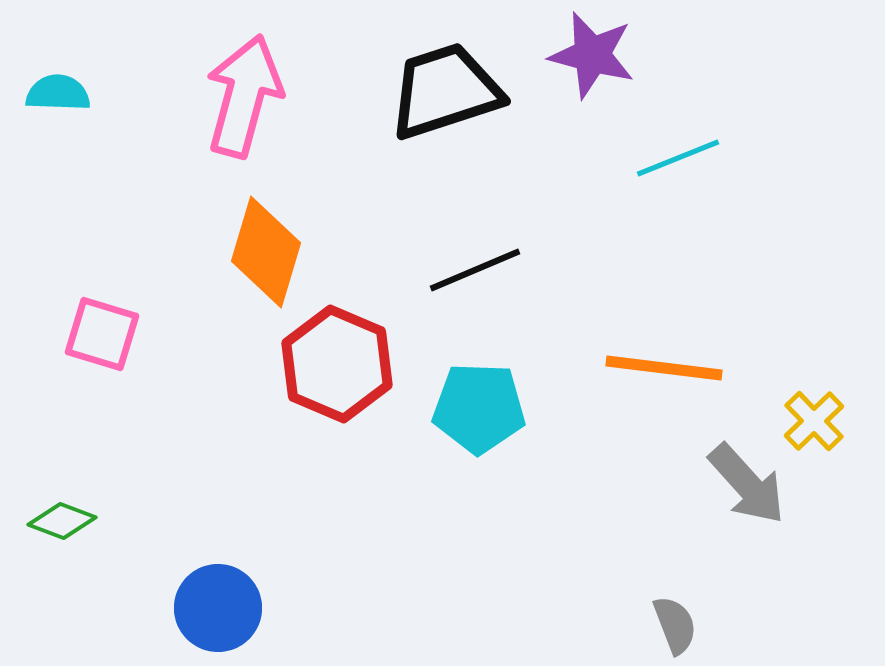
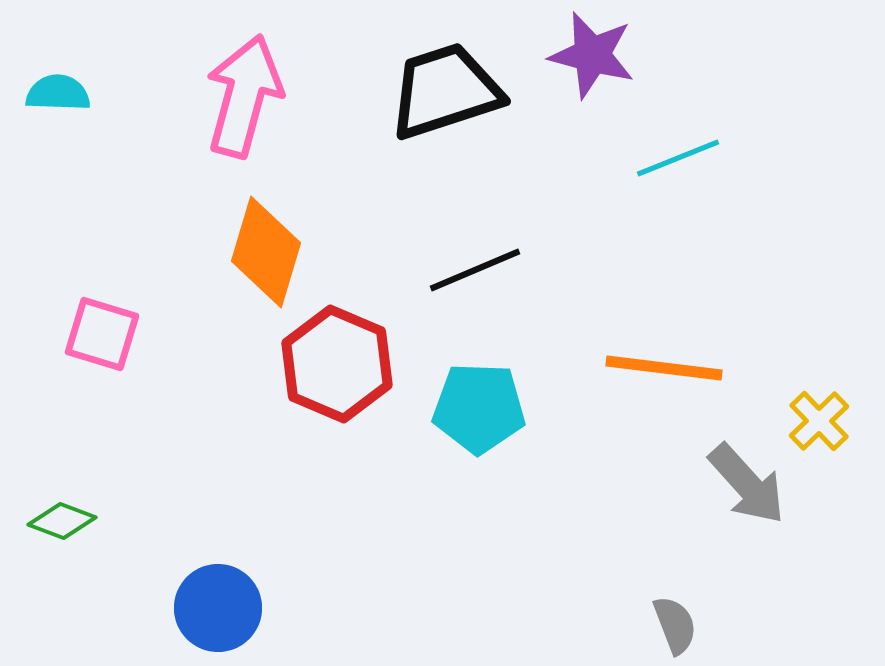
yellow cross: moved 5 px right
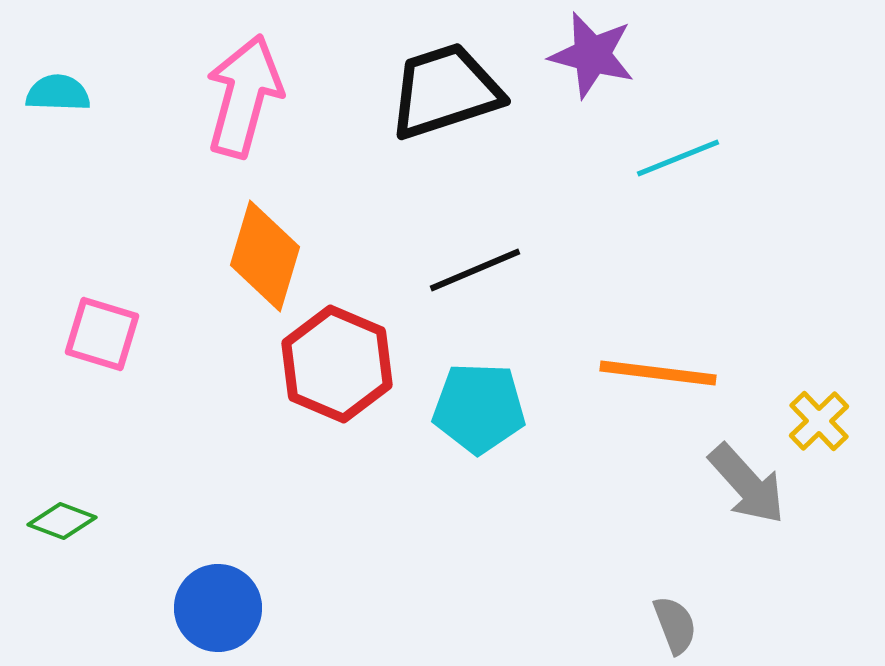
orange diamond: moved 1 px left, 4 px down
orange line: moved 6 px left, 5 px down
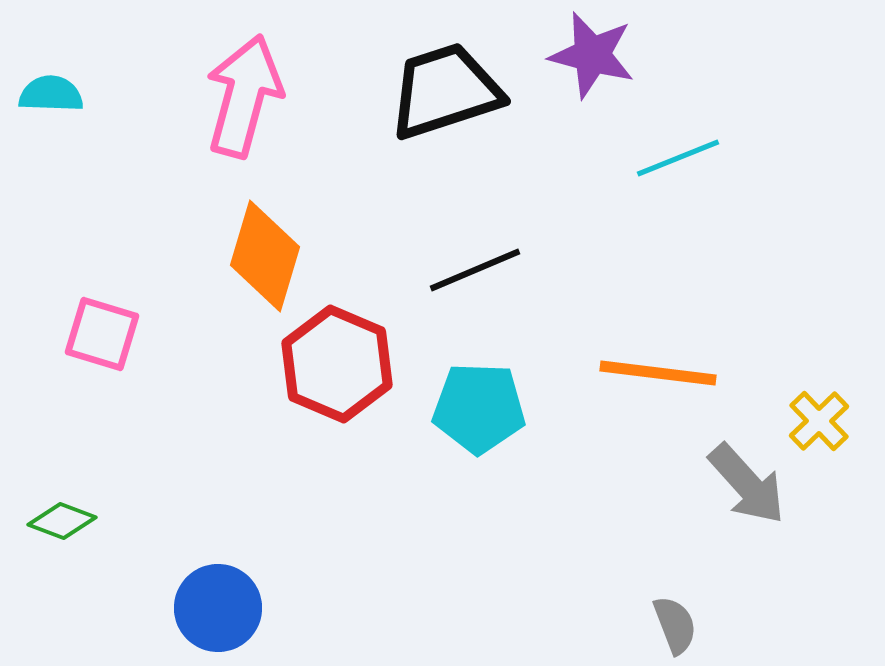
cyan semicircle: moved 7 px left, 1 px down
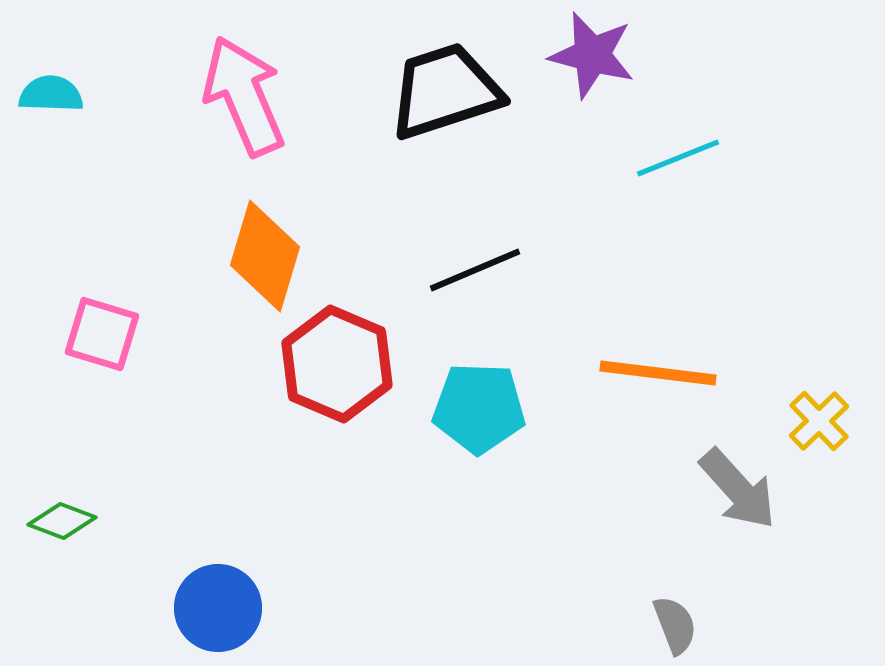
pink arrow: rotated 38 degrees counterclockwise
gray arrow: moved 9 px left, 5 px down
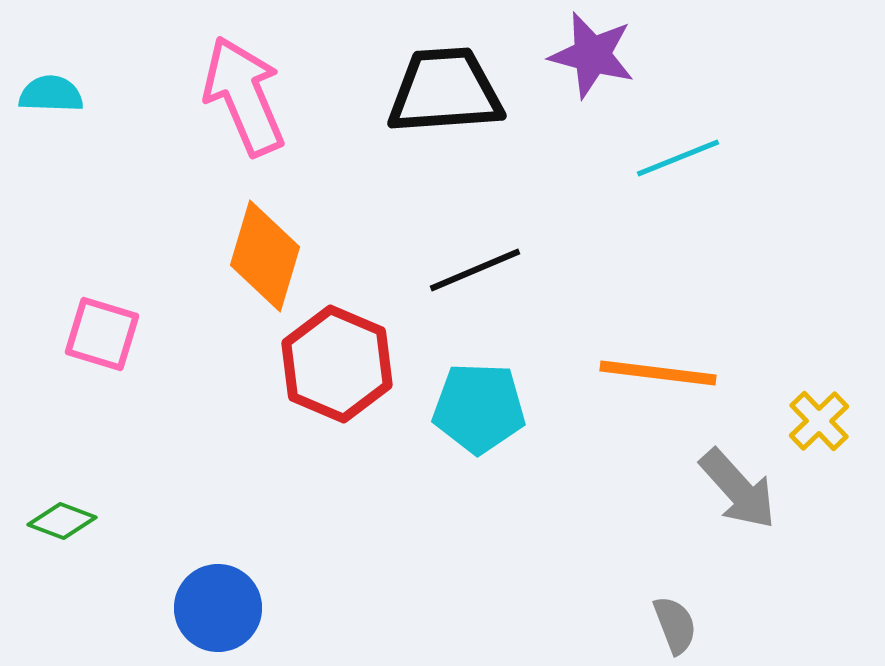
black trapezoid: rotated 14 degrees clockwise
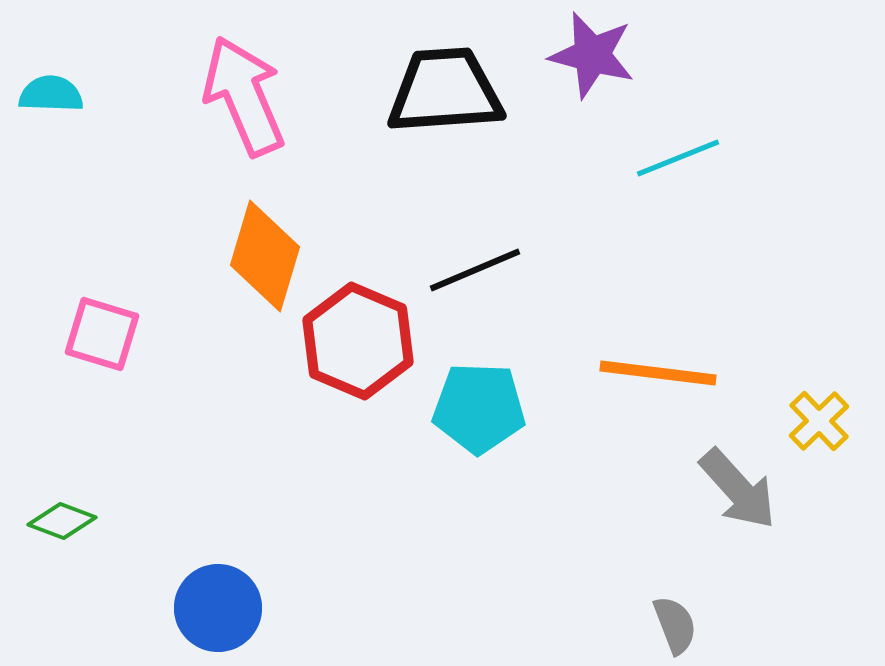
red hexagon: moved 21 px right, 23 px up
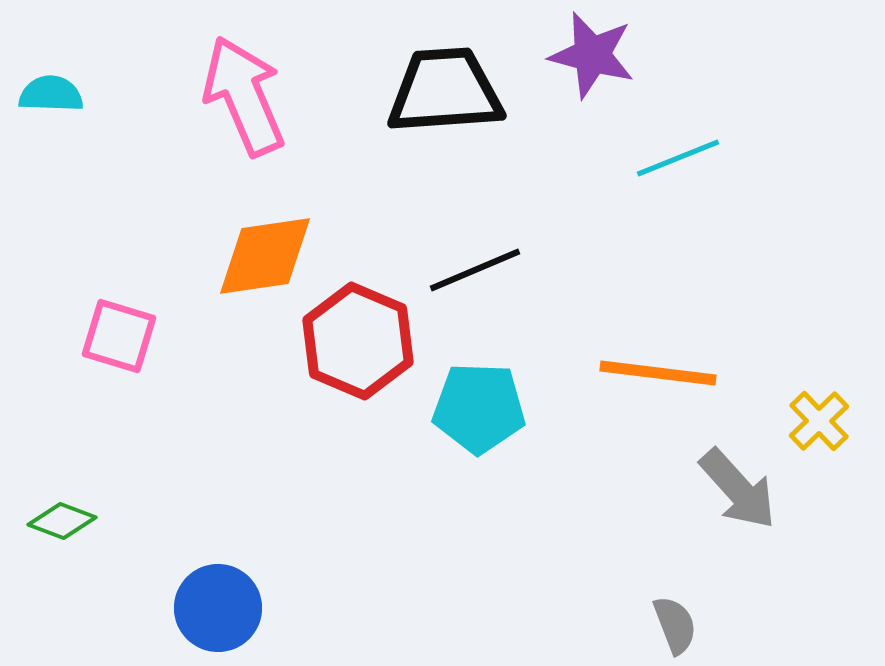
orange diamond: rotated 65 degrees clockwise
pink square: moved 17 px right, 2 px down
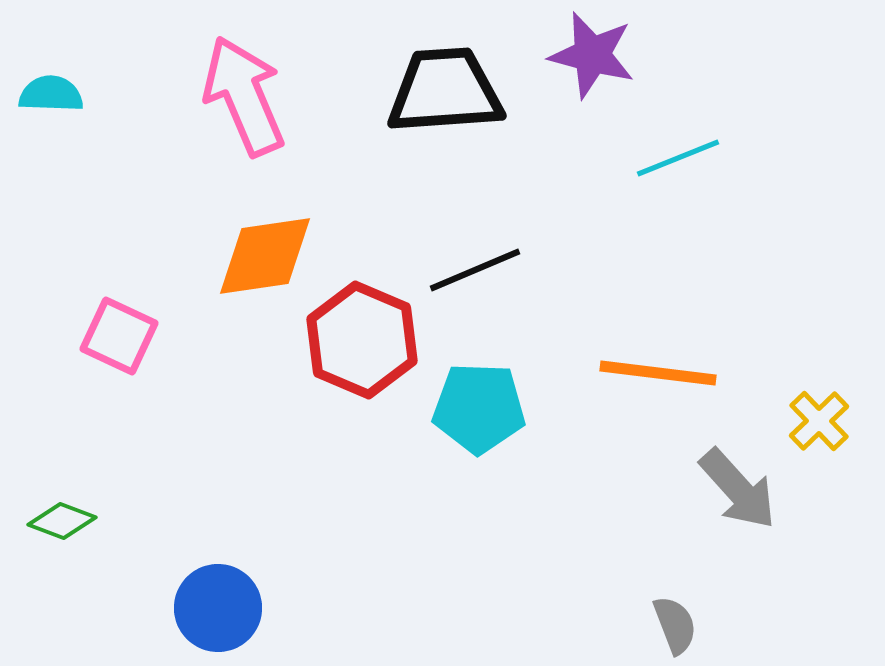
pink square: rotated 8 degrees clockwise
red hexagon: moved 4 px right, 1 px up
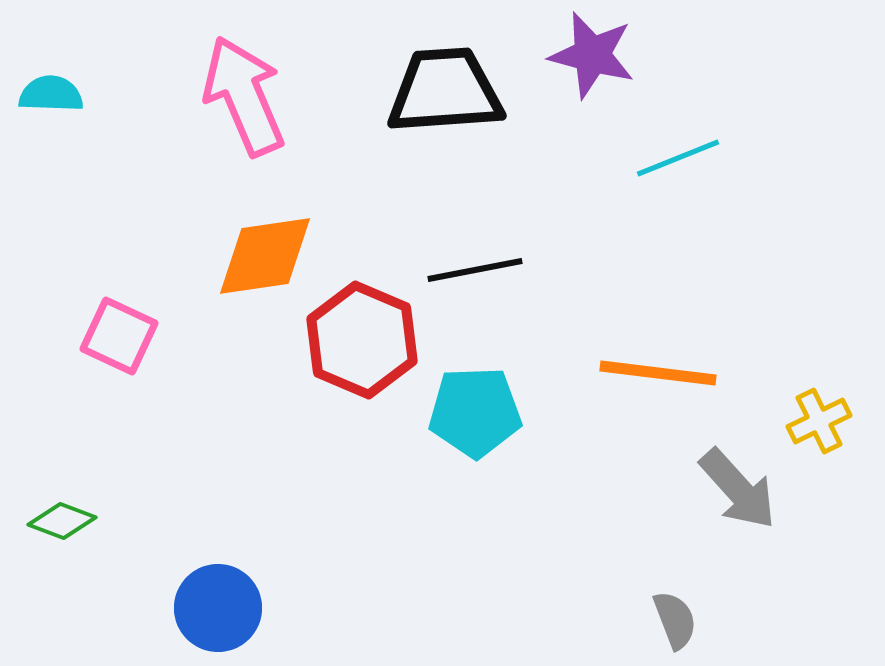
black line: rotated 12 degrees clockwise
cyan pentagon: moved 4 px left, 4 px down; rotated 4 degrees counterclockwise
yellow cross: rotated 18 degrees clockwise
gray semicircle: moved 5 px up
